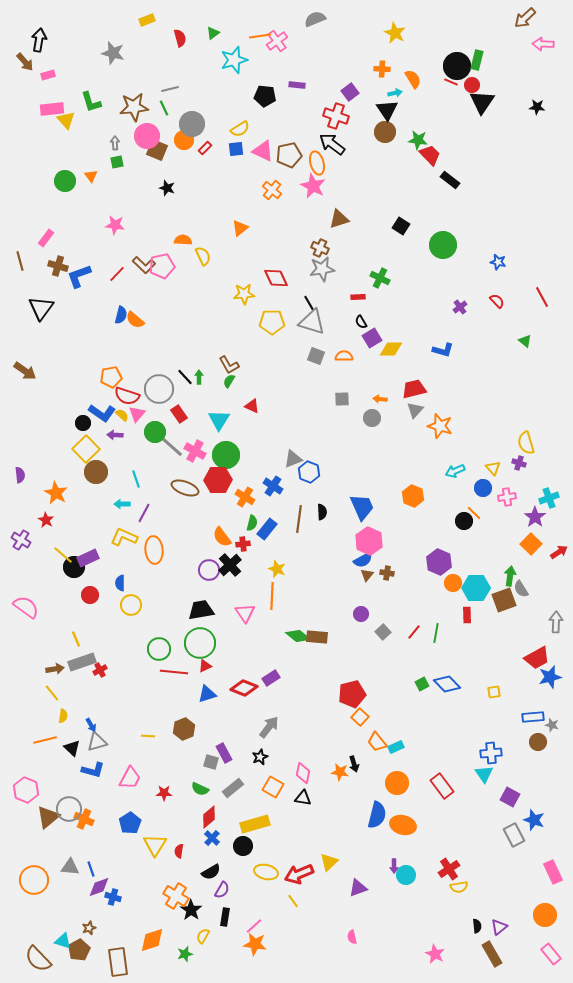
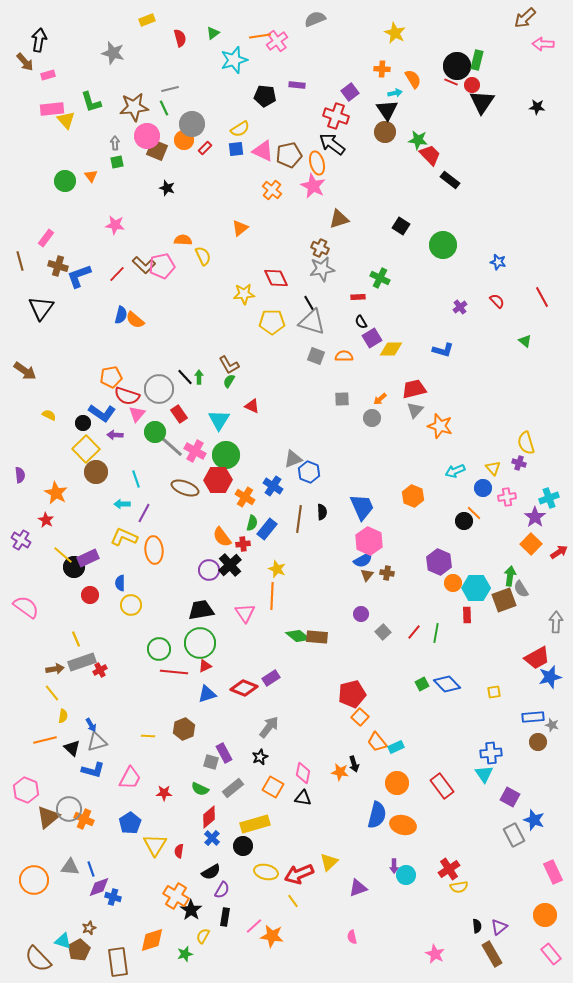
orange arrow at (380, 399): rotated 48 degrees counterclockwise
yellow semicircle at (122, 415): moved 73 px left; rotated 16 degrees counterclockwise
orange star at (255, 944): moved 17 px right, 8 px up
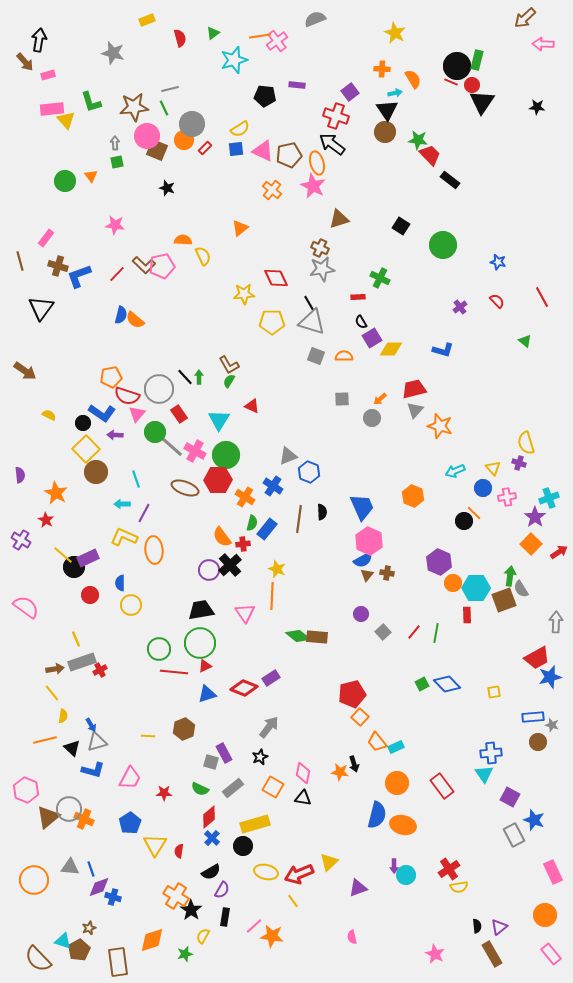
gray triangle at (293, 459): moved 5 px left, 3 px up
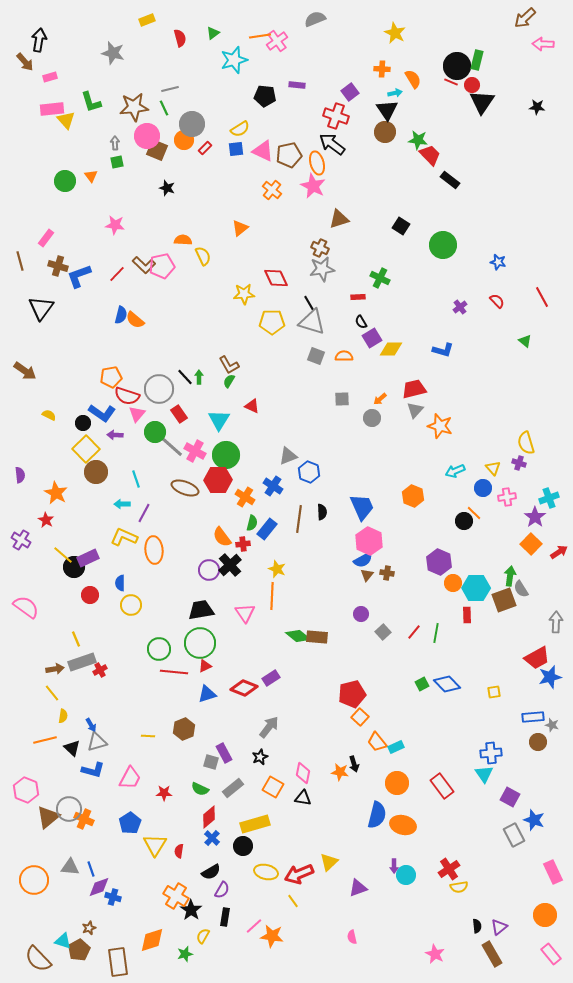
pink rectangle at (48, 75): moved 2 px right, 2 px down
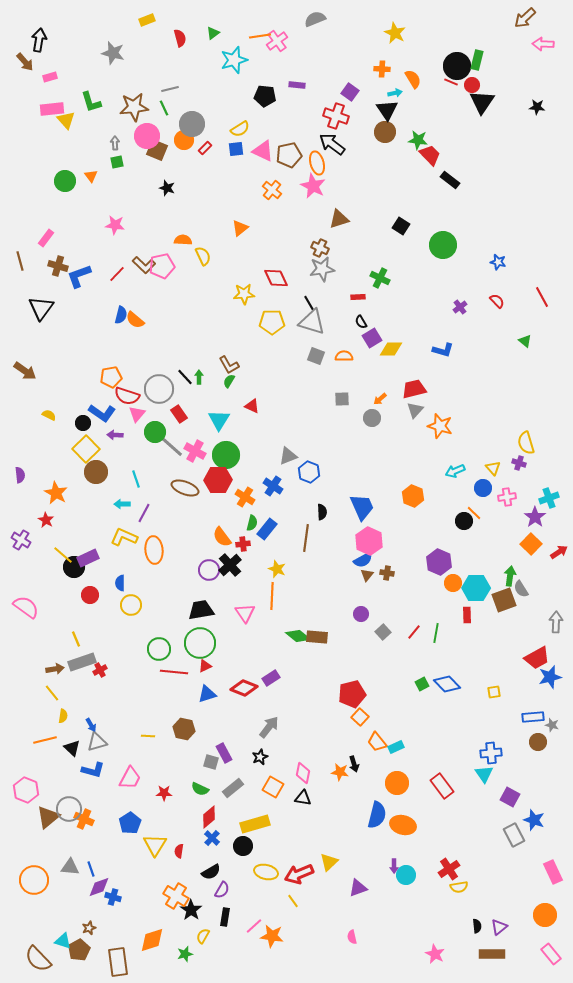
purple square at (350, 92): rotated 18 degrees counterclockwise
brown line at (299, 519): moved 7 px right, 19 px down
brown hexagon at (184, 729): rotated 25 degrees counterclockwise
brown rectangle at (492, 954): rotated 60 degrees counterclockwise
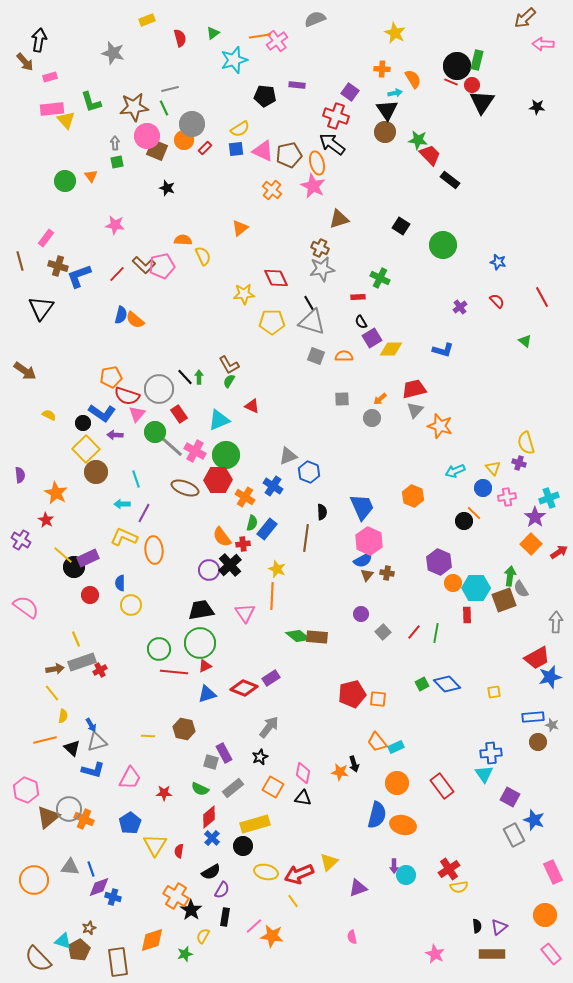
cyan triangle at (219, 420): rotated 35 degrees clockwise
orange square at (360, 717): moved 18 px right, 18 px up; rotated 36 degrees counterclockwise
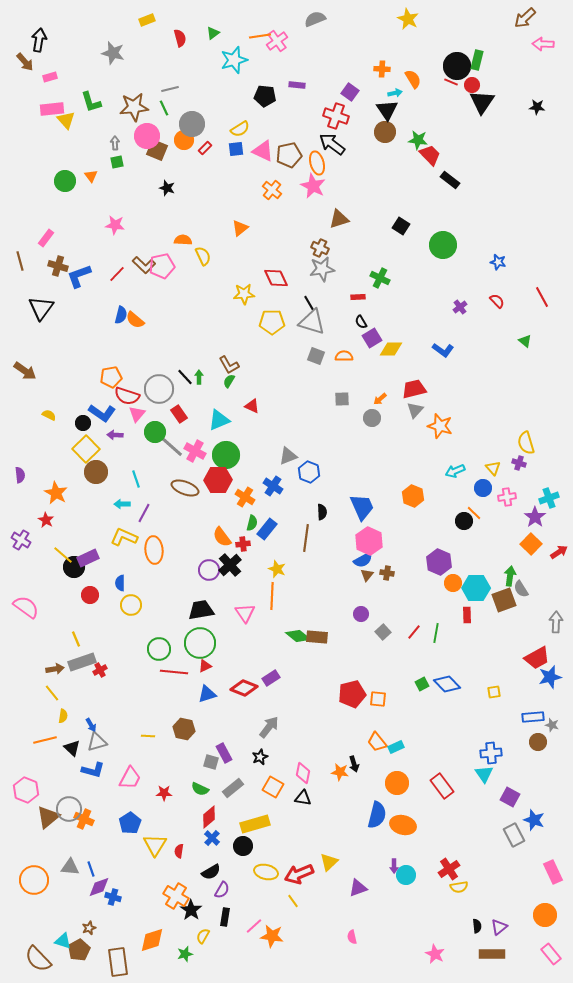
yellow star at (395, 33): moved 13 px right, 14 px up
blue L-shape at (443, 350): rotated 20 degrees clockwise
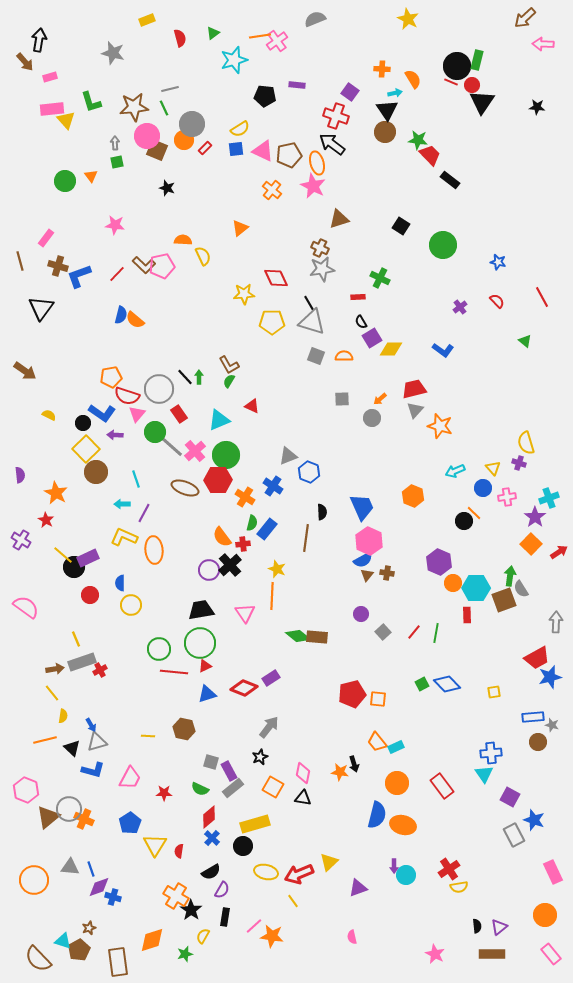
pink cross at (195, 451): rotated 20 degrees clockwise
purple rectangle at (224, 753): moved 5 px right, 18 px down
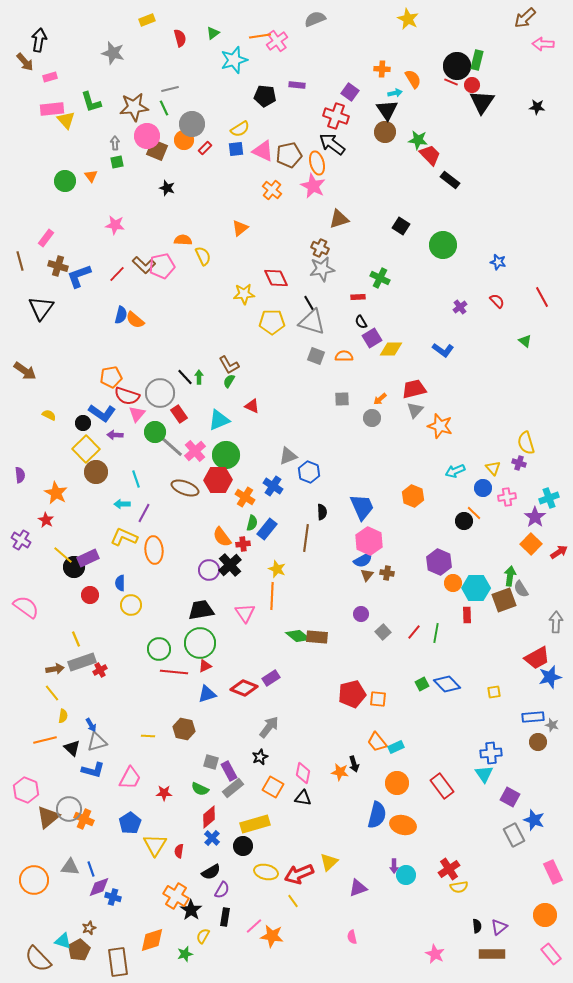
gray circle at (159, 389): moved 1 px right, 4 px down
